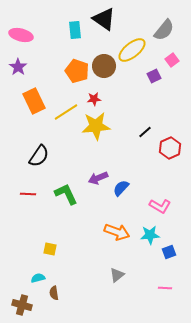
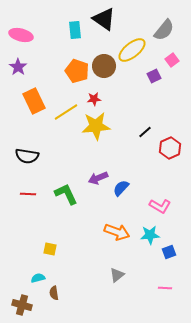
black semicircle: moved 12 px left; rotated 65 degrees clockwise
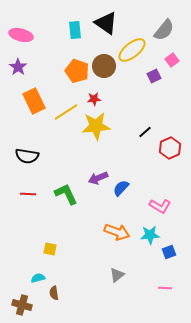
black triangle: moved 2 px right, 4 px down
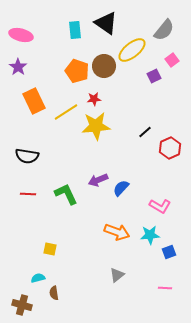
purple arrow: moved 2 px down
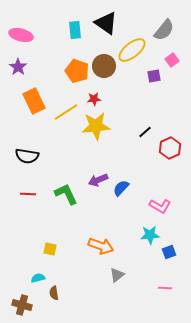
purple square: rotated 16 degrees clockwise
orange arrow: moved 16 px left, 14 px down
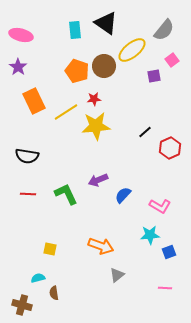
blue semicircle: moved 2 px right, 7 px down
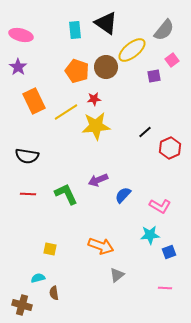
brown circle: moved 2 px right, 1 px down
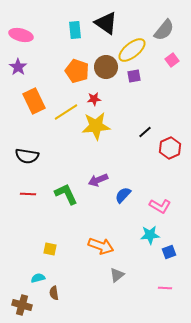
purple square: moved 20 px left
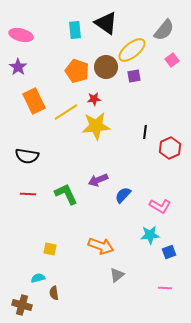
black line: rotated 40 degrees counterclockwise
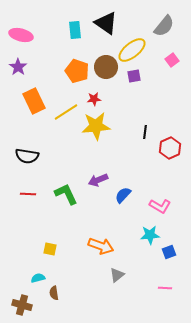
gray semicircle: moved 4 px up
